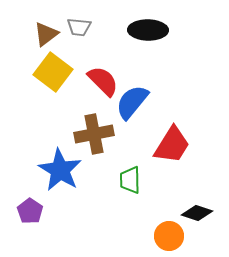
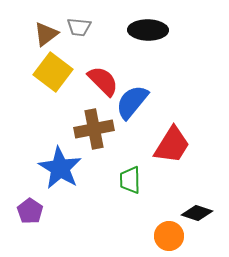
brown cross: moved 5 px up
blue star: moved 2 px up
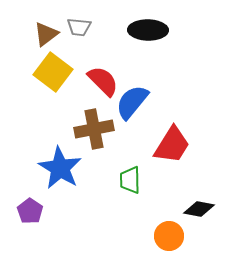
black diamond: moved 2 px right, 4 px up; rotated 8 degrees counterclockwise
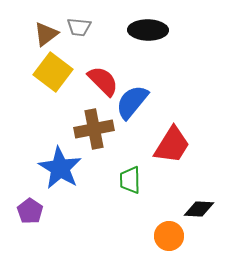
black diamond: rotated 8 degrees counterclockwise
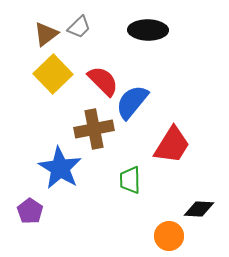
gray trapezoid: rotated 50 degrees counterclockwise
yellow square: moved 2 px down; rotated 9 degrees clockwise
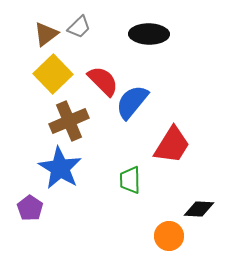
black ellipse: moved 1 px right, 4 px down
brown cross: moved 25 px left, 8 px up; rotated 12 degrees counterclockwise
purple pentagon: moved 3 px up
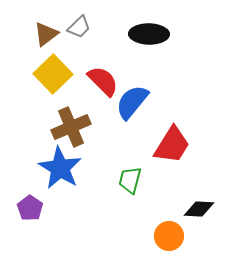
brown cross: moved 2 px right, 6 px down
green trapezoid: rotated 16 degrees clockwise
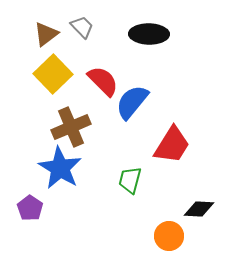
gray trapezoid: moved 3 px right; rotated 90 degrees counterclockwise
